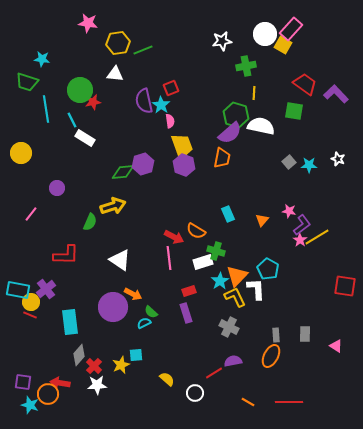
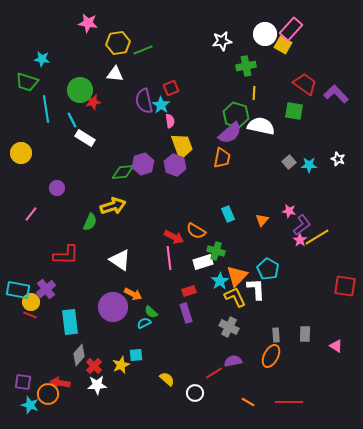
purple hexagon at (184, 165): moved 9 px left
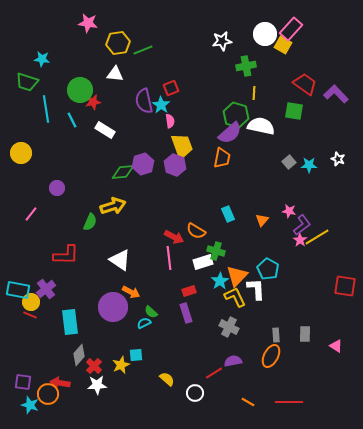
white rectangle at (85, 138): moved 20 px right, 8 px up
orange arrow at (133, 294): moved 2 px left, 2 px up
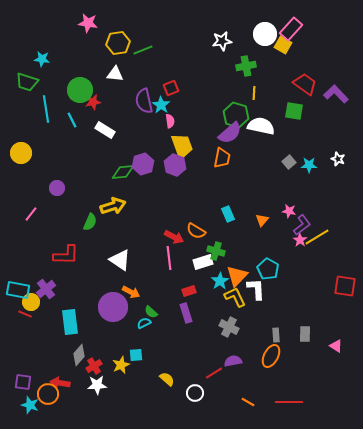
red line at (30, 315): moved 5 px left, 1 px up
red cross at (94, 366): rotated 14 degrees clockwise
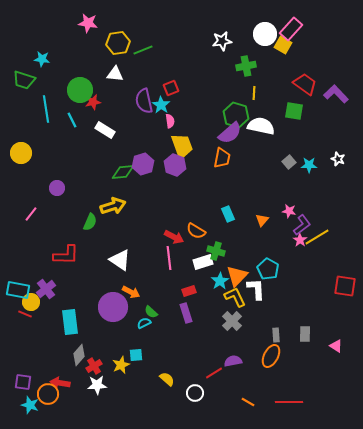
green trapezoid at (27, 82): moved 3 px left, 2 px up
gray cross at (229, 327): moved 3 px right, 6 px up; rotated 18 degrees clockwise
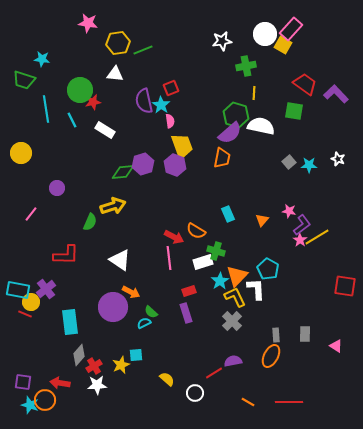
orange circle at (48, 394): moved 3 px left, 6 px down
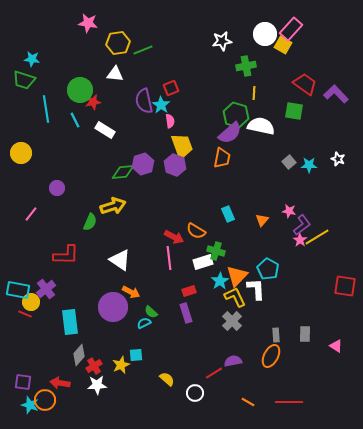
cyan star at (42, 59): moved 10 px left
cyan line at (72, 120): moved 3 px right
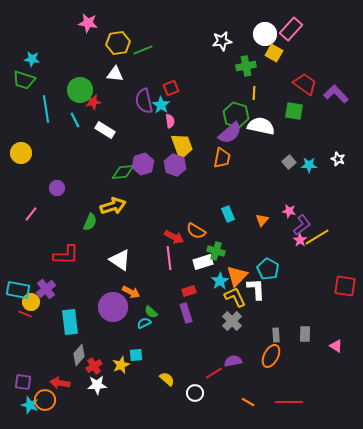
yellow square at (283, 45): moved 9 px left, 8 px down
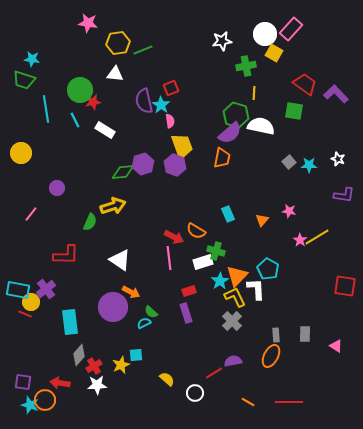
purple L-shape at (302, 225): moved 42 px right, 30 px up; rotated 45 degrees clockwise
